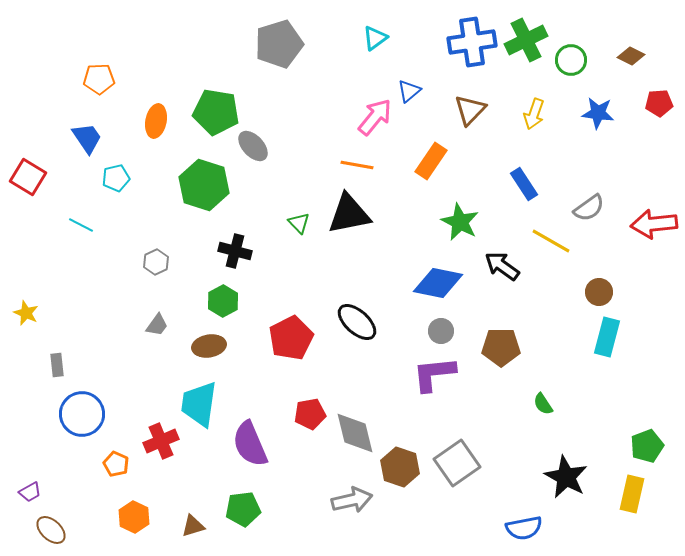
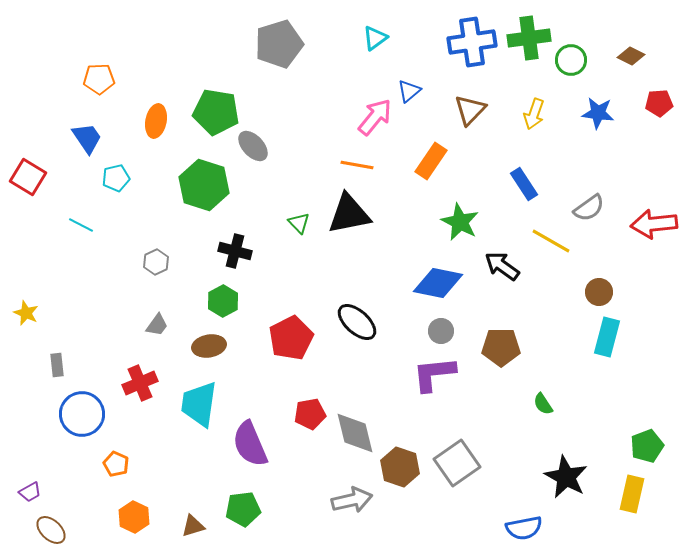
green cross at (526, 40): moved 3 px right, 2 px up; rotated 18 degrees clockwise
red cross at (161, 441): moved 21 px left, 58 px up
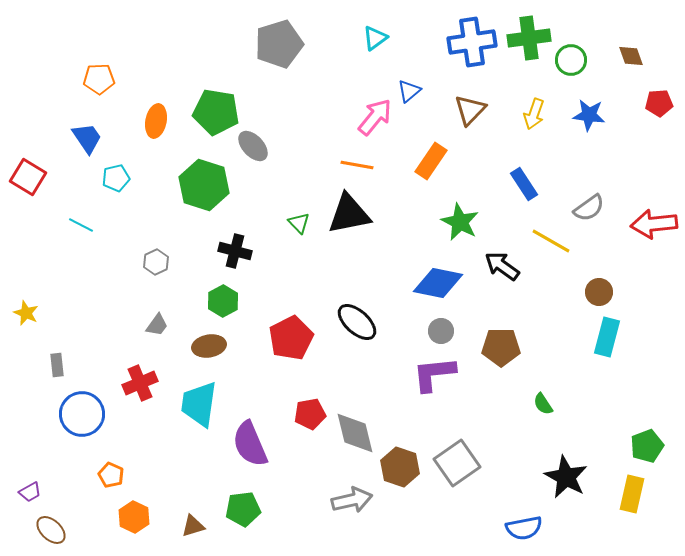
brown diamond at (631, 56): rotated 44 degrees clockwise
blue star at (598, 113): moved 9 px left, 2 px down
orange pentagon at (116, 464): moved 5 px left, 11 px down
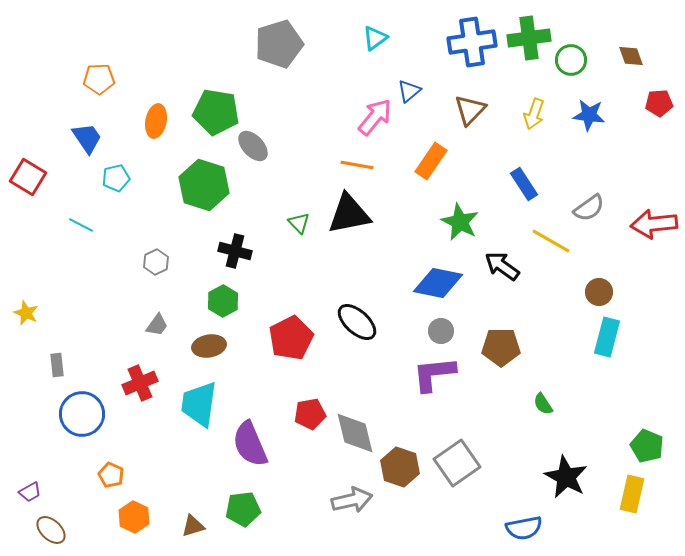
green pentagon at (647, 446): rotated 28 degrees counterclockwise
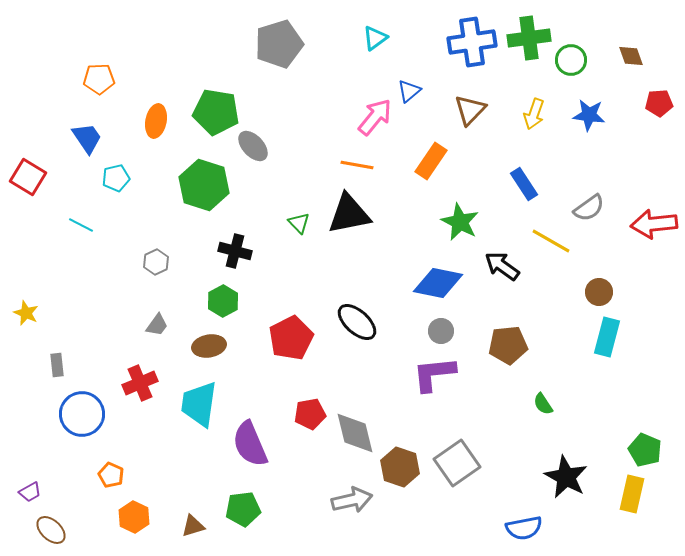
brown pentagon at (501, 347): moved 7 px right, 2 px up; rotated 6 degrees counterclockwise
green pentagon at (647, 446): moved 2 px left, 4 px down
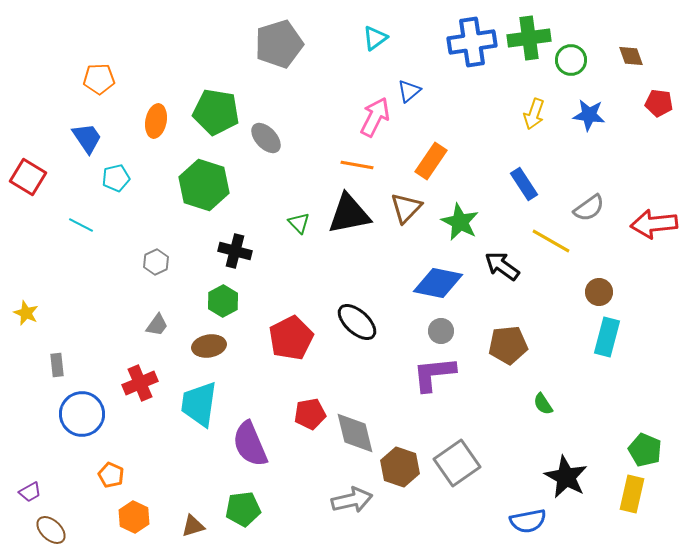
red pentagon at (659, 103): rotated 12 degrees clockwise
brown triangle at (470, 110): moved 64 px left, 98 px down
pink arrow at (375, 117): rotated 12 degrees counterclockwise
gray ellipse at (253, 146): moved 13 px right, 8 px up
blue semicircle at (524, 528): moved 4 px right, 7 px up
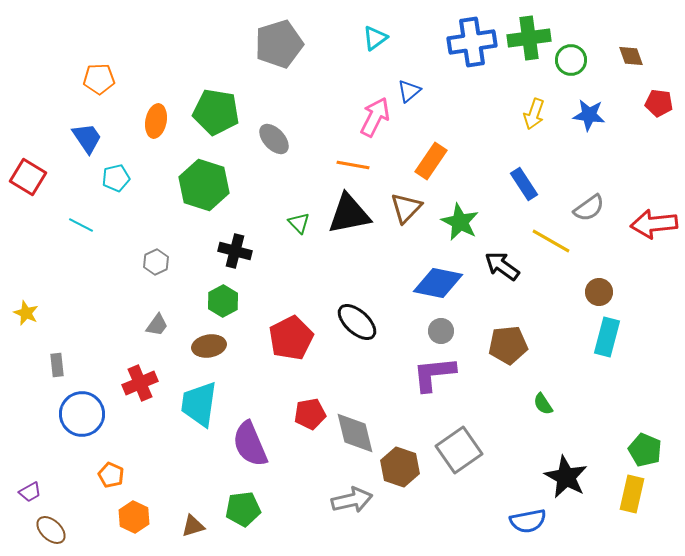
gray ellipse at (266, 138): moved 8 px right, 1 px down
orange line at (357, 165): moved 4 px left
gray square at (457, 463): moved 2 px right, 13 px up
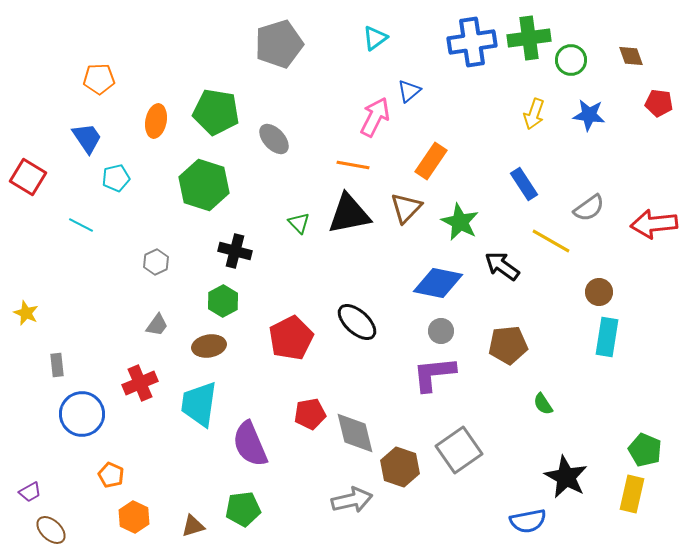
cyan rectangle at (607, 337): rotated 6 degrees counterclockwise
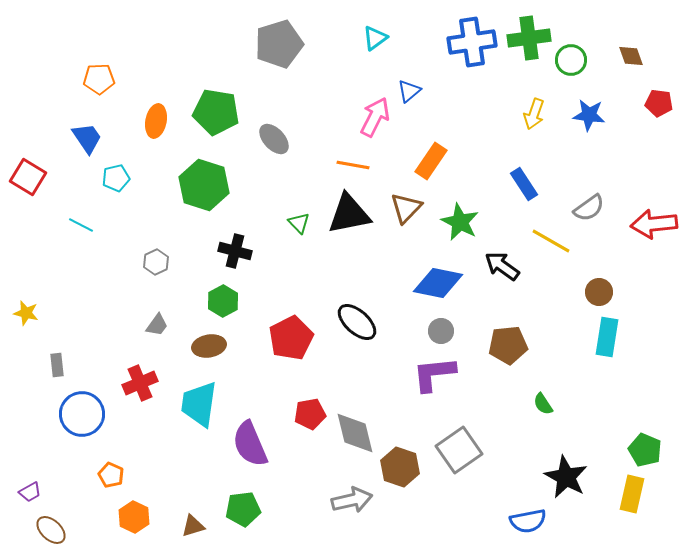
yellow star at (26, 313): rotated 10 degrees counterclockwise
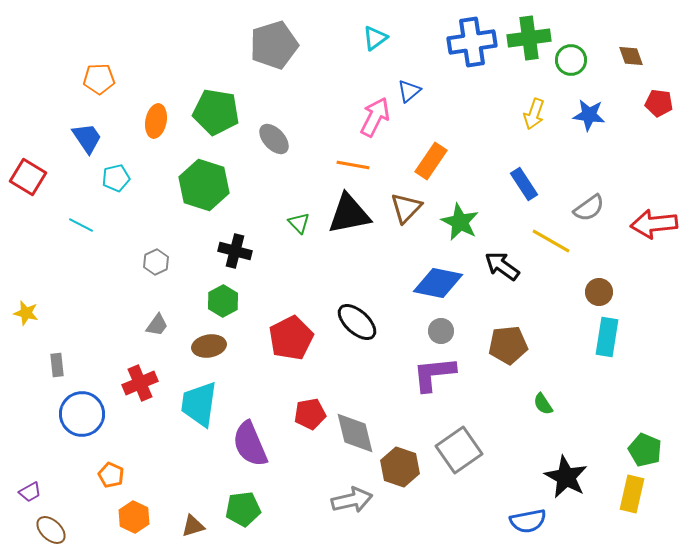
gray pentagon at (279, 44): moved 5 px left, 1 px down
